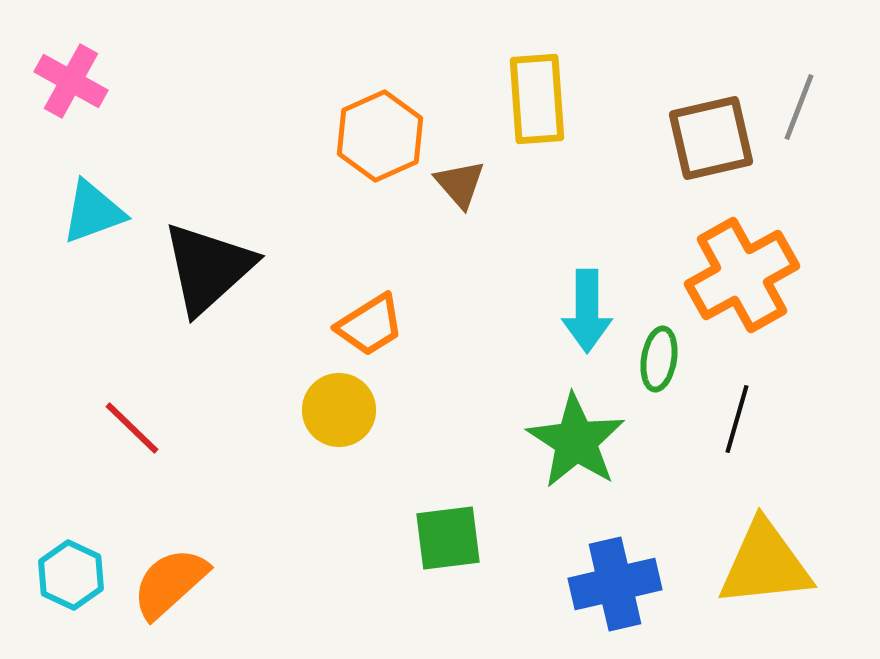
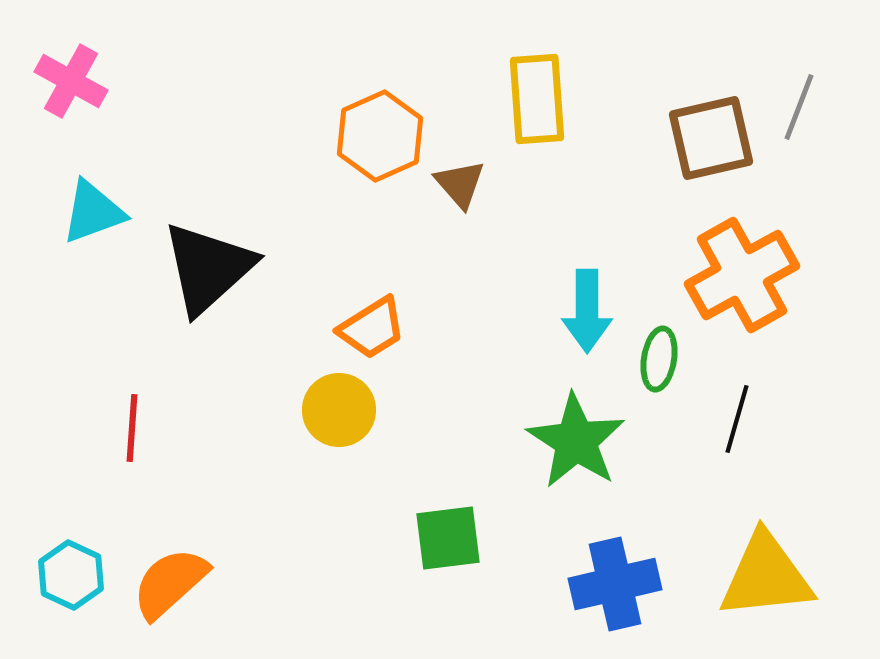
orange trapezoid: moved 2 px right, 3 px down
red line: rotated 50 degrees clockwise
yellow triangle: moved 1 px right, 12 px down
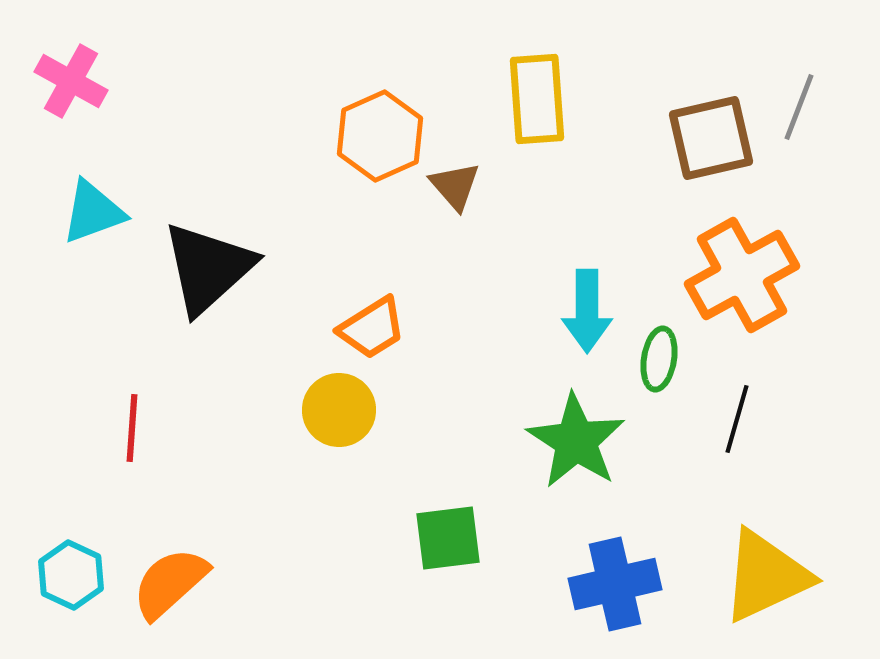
brown triangle: moved 5 px left, 2 px down
yellow triangle: rotated 19 degrees counterclockwise
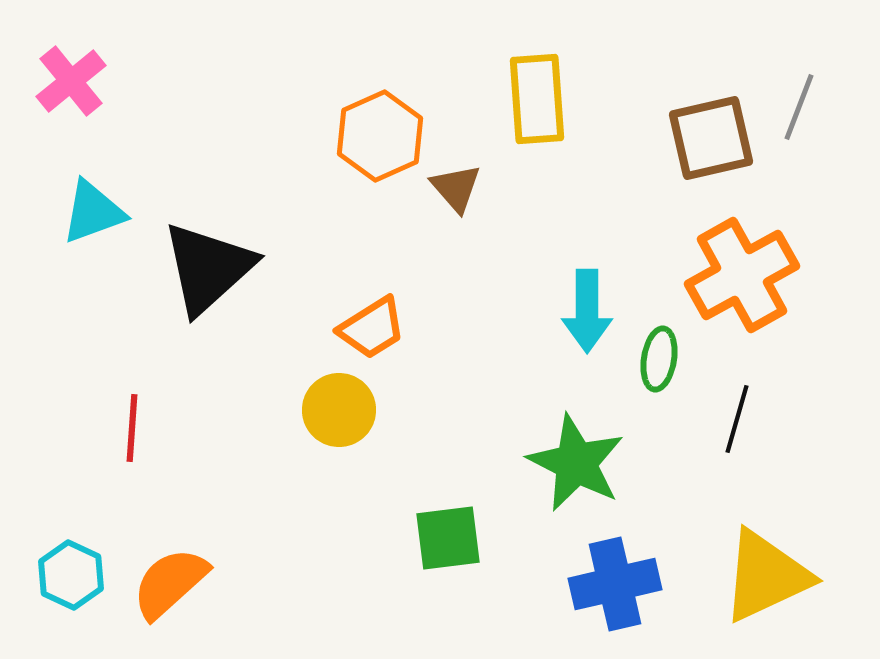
pink cross: rotated 22 degrees clockwise
brown triangle: moved 1 px right, 2 px down
green star: moved 22 px down; rotated 6 degrees counterclockwise
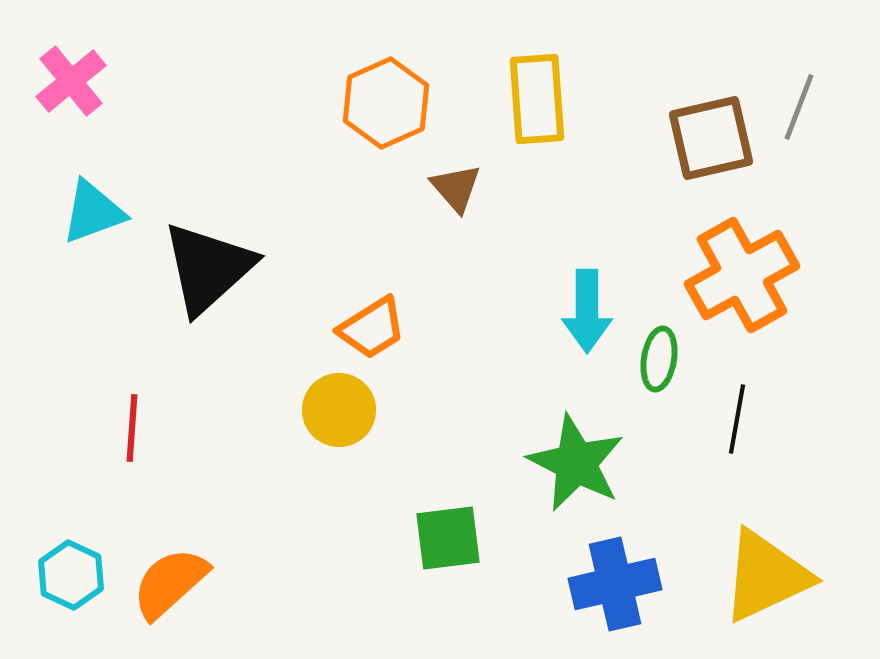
orange hexagon: moved 6 px right, 33 px up
black line: rotated 6 degrees counterclockwise
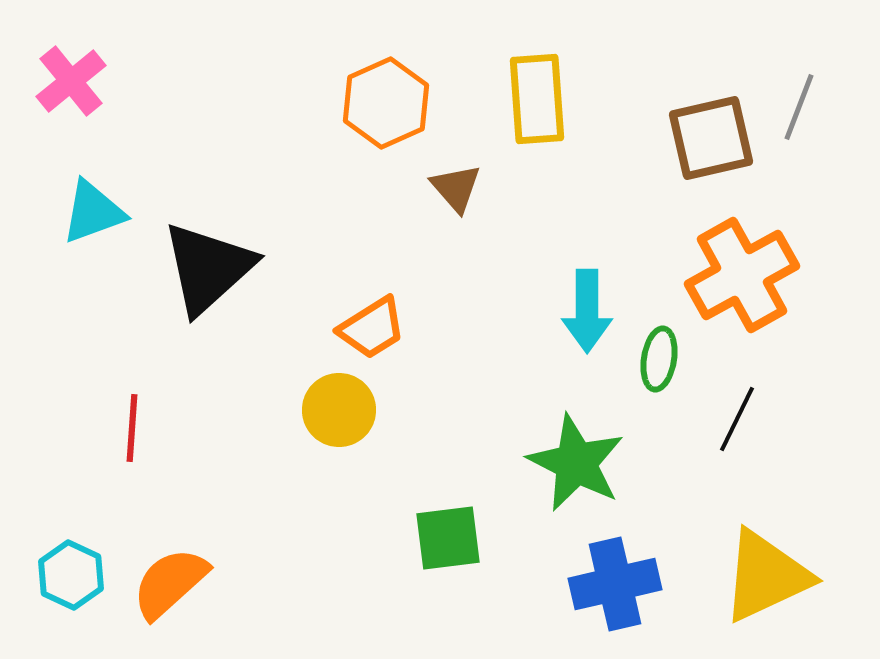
black line: rotated 16 degrees clockwise
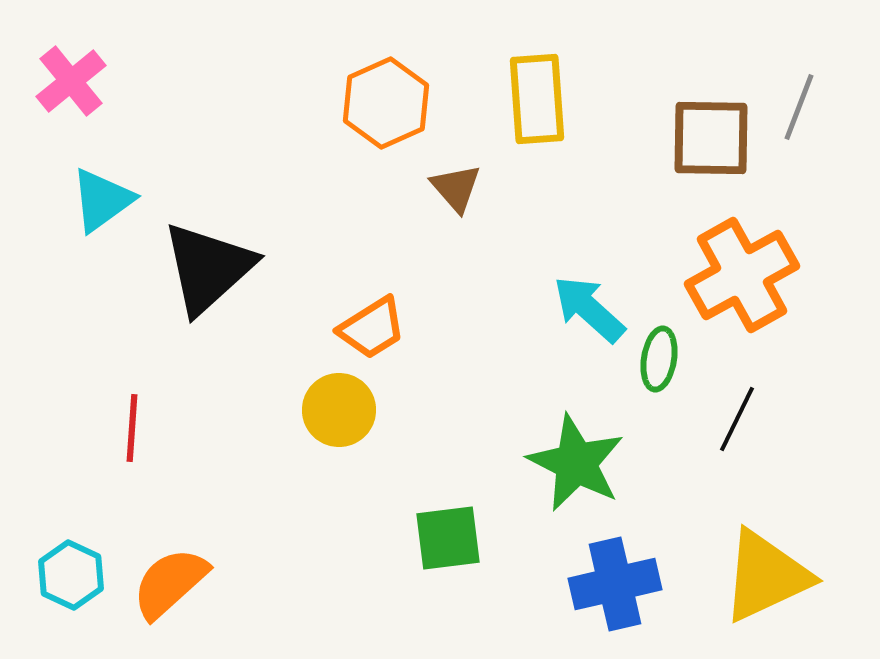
brown square: rotated 14 degrees clockwise
cyan triangle: moved 9 px right, 12 px up; rotated 16 degrees counterclockwise
cyan arrow: moved 2 px right, 2 px up; rotated 132 degrees clockwise
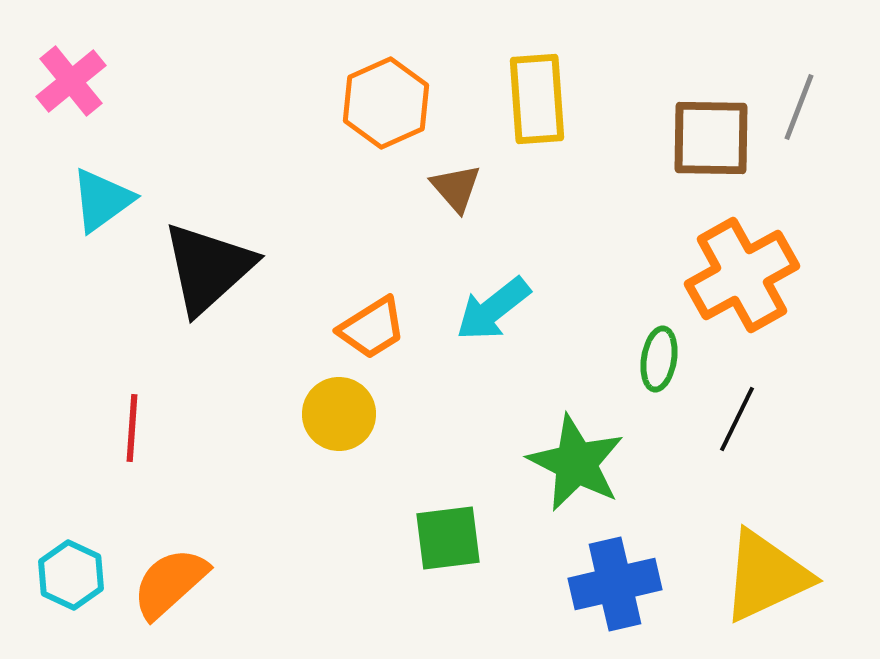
cyan arrow: moved 96 px left; rotated 80 degrees counterclockwise
yellow circle: moved 4 px down
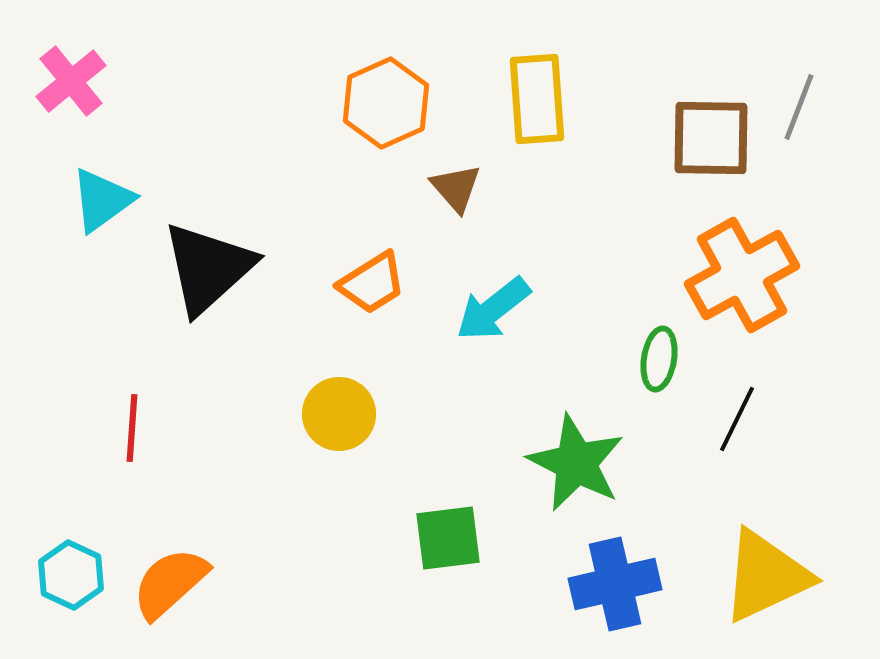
orange trapezoid: moved 45 px up
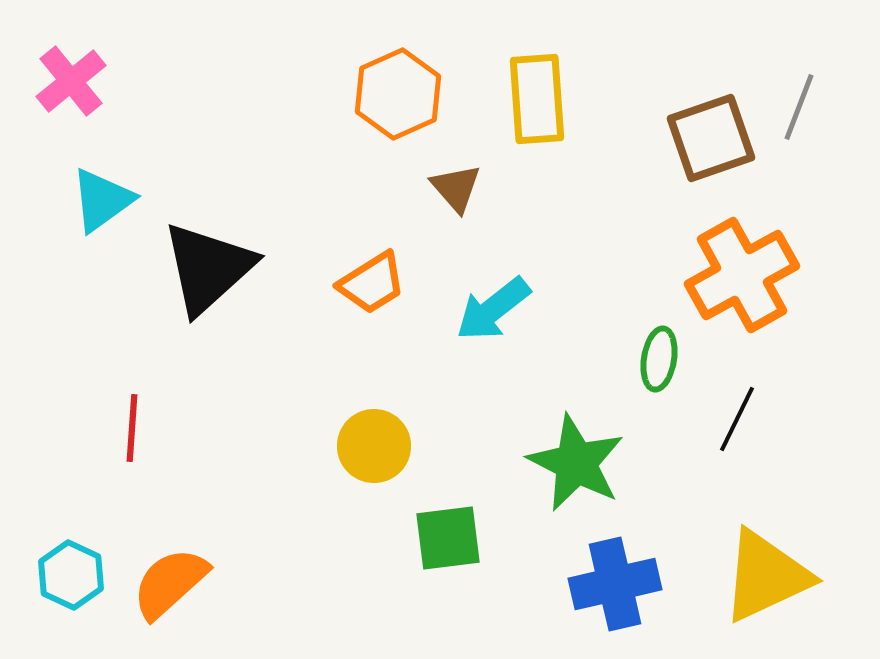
orange hexagon: moved 12 px right, 9 px up
brown square: rotated 20 degrees counterclockwise
yellow circle: moved 35 px right, 32 px down
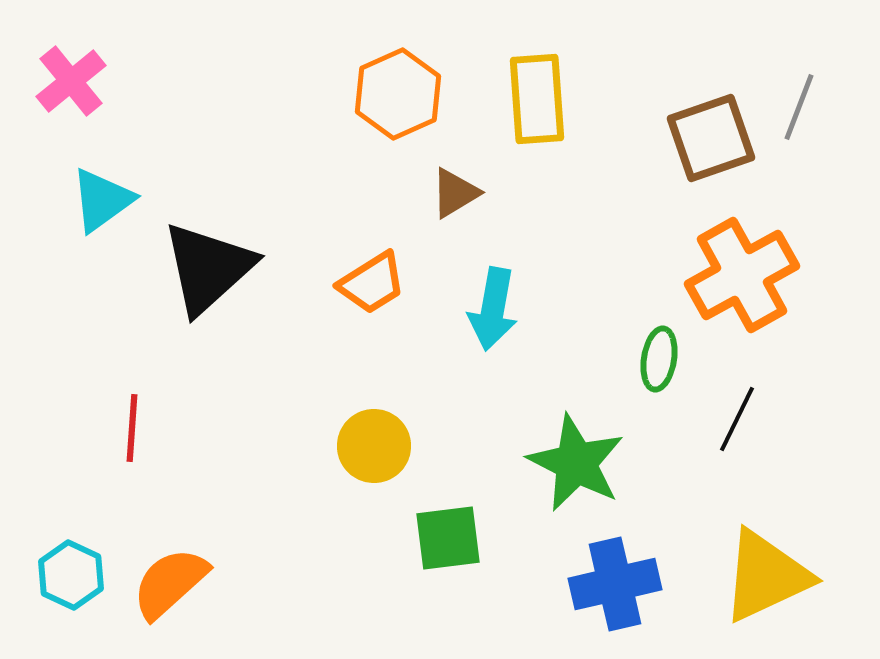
brown triangle: moved 1 px left, 5 px down; rotated 40 degrees clockwise
cyan arrow: rotated 42 degrees counterclockwise
